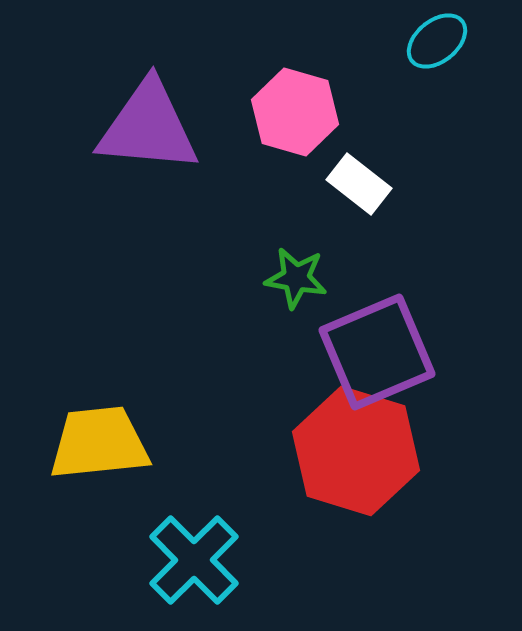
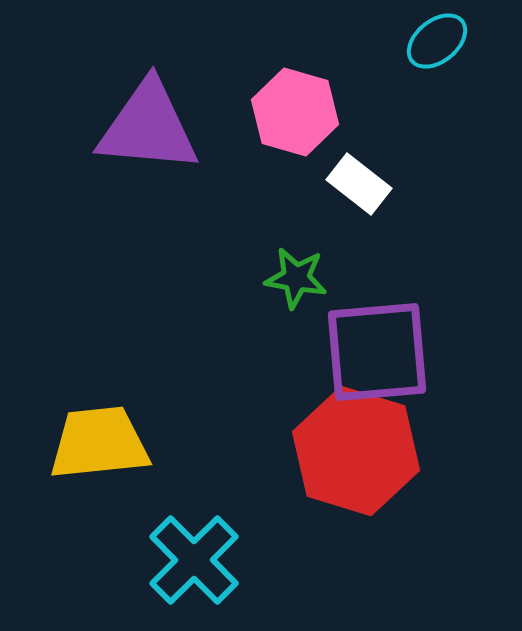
purple square: rotated 18 degrees clockwise
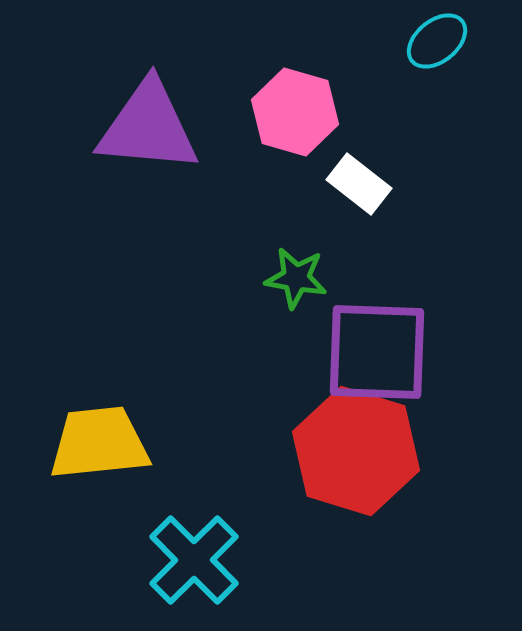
purple square: rotated 7 degrees clockwise
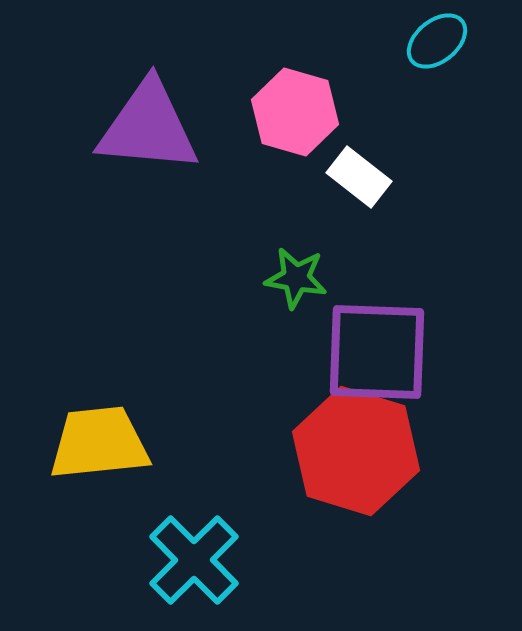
white rectangle: moved 7 px up
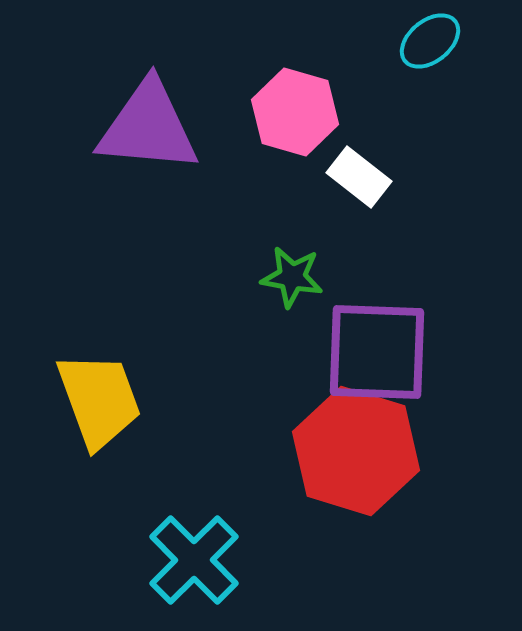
cyan ellipse: moved 7 px left
green star: moved 4 px left, 1 px up
yellow trapezoid: moved 43 px up; rotated 76 degrees clockwise
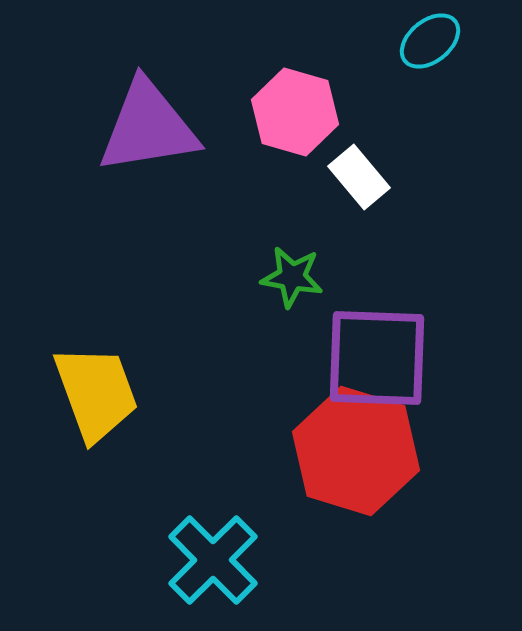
purple triangle: rotated 14 degrees counterclockwise
white rectangle: rotated 12 degrees clockwise
purple square: moved 6 px down
yellow trapezoid: moved 3 px left, 7 px up
cyan cross: moved 19 px right
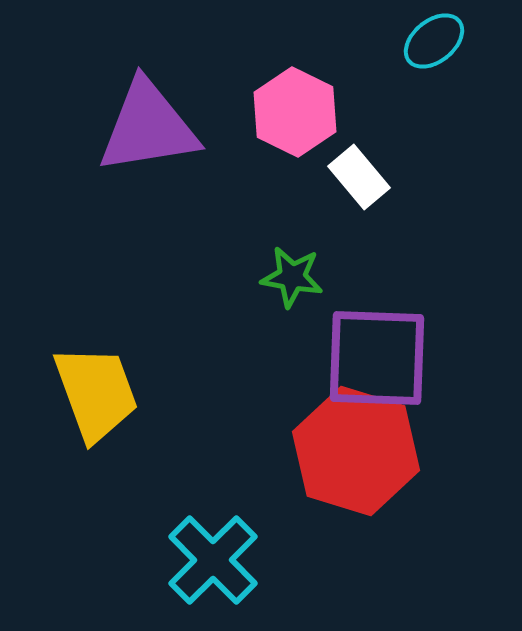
cyan ellipse: moved 4 px right
pink hexagon: rotated 10 degrees clockwise
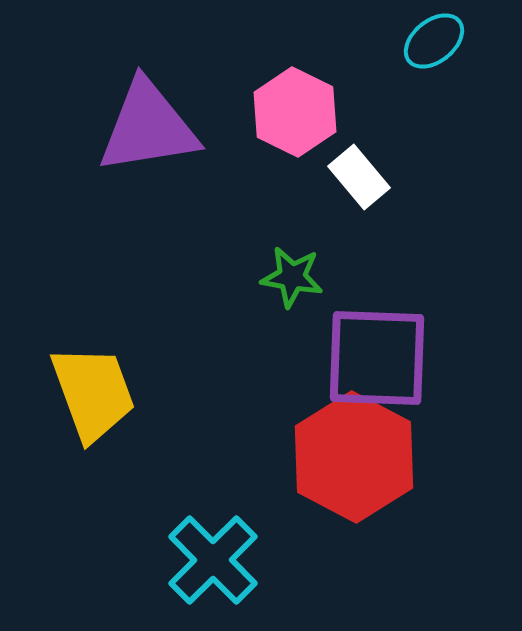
yellow trapezoid: moved 3 px left
red hexagon: moved 2 px left, 6 px down; rotated 11 degrees clockwise
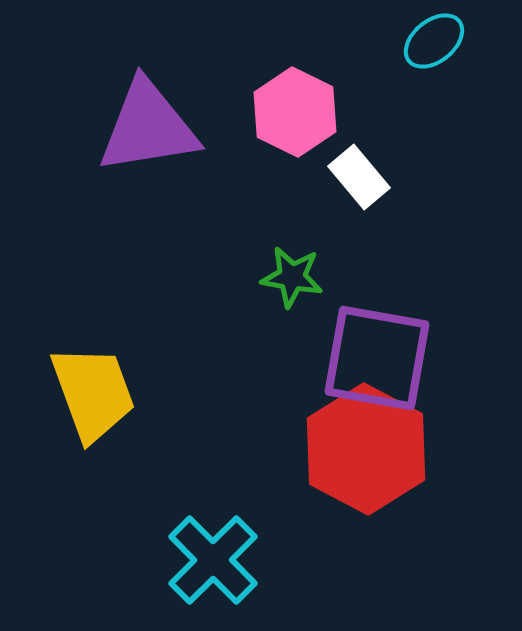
purple square: rotated 8 degrees clockwise
red hexagon: moved 12 px right, 8 px up
